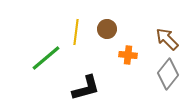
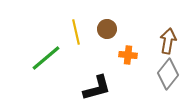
yellow line: rotated 20 degrees counterclockwise
brown arrow: moved 1 px right, 2 px down; rotated 55 degrees clockwise
black L-shape: moved 11 px right
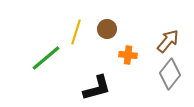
yellow line: rotated 30 degrees clockwise
brown arrow: rotated 30 degrees clockwise
gray diamond: moved 2 px right
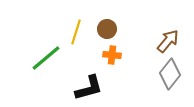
orange cross: moved 16 px left
black L-shape: moved 8 px left
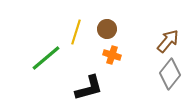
orange cross: rotated 12 degrees clockwise
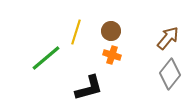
brown circle: moved 4 px right, 2 px down
brown arrow: moved 3 px up
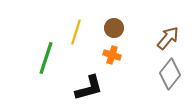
brown circle: moved 3 px right, 3 px up
green line: rotated 32 degrees counterclockwise
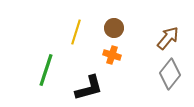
green line: moved 12 px down
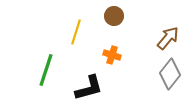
brown circle: moved 12 px up
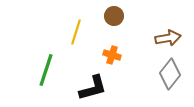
brown arrow: rotated 40 degrees clockwise
black L-shape: moved 4 px right
